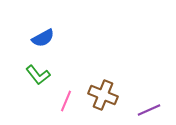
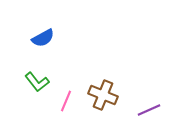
green L-shape: moved 1 px left, 7 px down
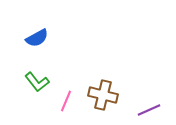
blue semicircle: moved 6 px left
brown cross: rotated 8 degrees counterclockwise
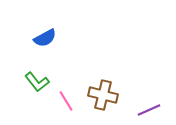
blue semicircle: moved 8 px right
pink line: rotated 55 degrees counterclockwise
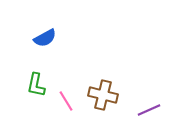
green L-shape: moved 1 px left, 3 px down; rotated 50 degrees clockwise
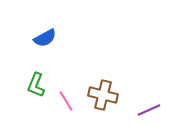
green L-shape: rotated 10 degrees clockwise
